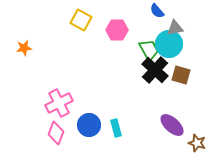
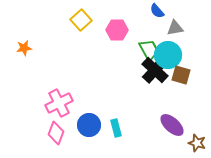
yellow square: rotated 20 degrees clockwise
cyan circle: moved 1 px left, 11 px down
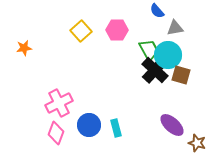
yellow square: moved 11 px down
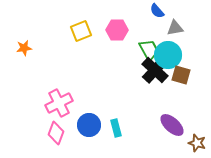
yellow square: rotated 20 degrees clockwise
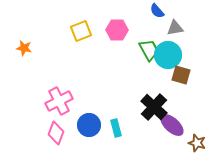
orange star: rotated 21 degrees clockwise
black cross: moved 1 px left, 37 px down
pink cross: moved 2 px up
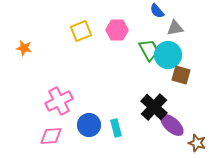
pink diamond: moved 5 px left, 3 px down; rotated 65 degrees clockwise
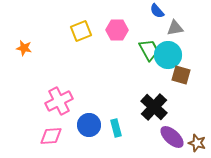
purple ellipse: moved 12 px down
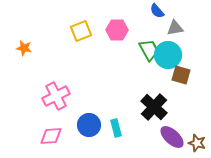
pink cross: moved 3 px left, 5 px up
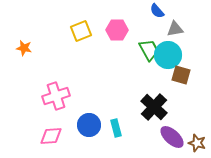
gray triangle: moved 1 px down
pink cross: rotated 8 degrees clockwise
